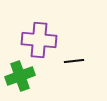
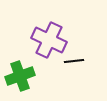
purple cross: moved 10 px right; rotated 20 degrees clockwise
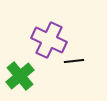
green cross: rotated 20 degrees counterclockwise
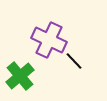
black line: rotated 54 degrees clockwise
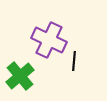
black line: rotated 48 degrees clockwise
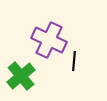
green cross: moved 1 px right
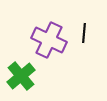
black line: moved 10 px right, 28 px up
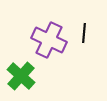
green cross: rotated 8 degrees counterclockwise
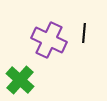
green cross: moved 1 px left, 4 px down
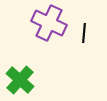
purple cross: moved 17 px up
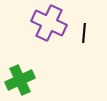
green cross: rotated 24 degrees clockwise
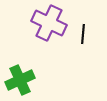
black line: moved 1 px left, 1 px down
